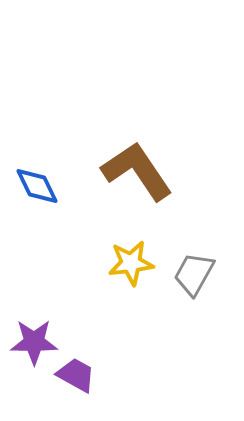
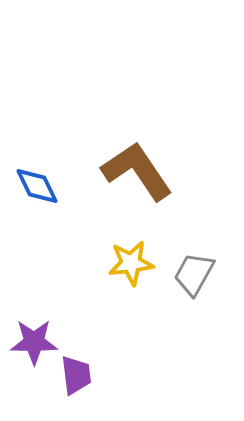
purple trapezoid: rotated 54 degrees clockwise
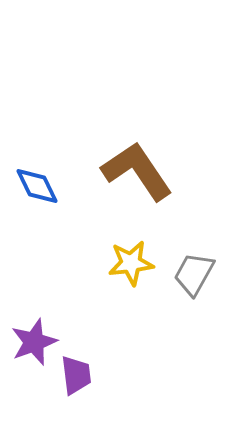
purple star: rotated 21 degrees counterclockwise
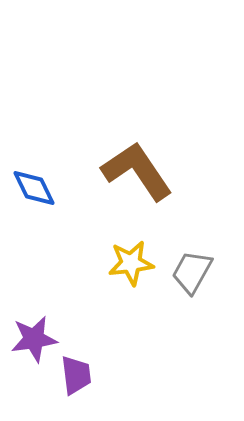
blue diamond: moved 3 px left, 2 px down
gray trapezoid: moved 2 px left, 2 px up
purple star: moved 3 px up; rotated 12 degrees clockwise
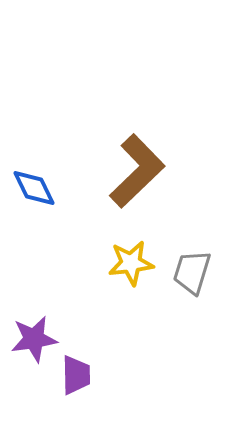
brown L-shape: rotated 80 degrees clockwise
gray trapezoid: rotated 12 degrees counterclockwise
purple trapezoid: rotated 6 degrees clockwise
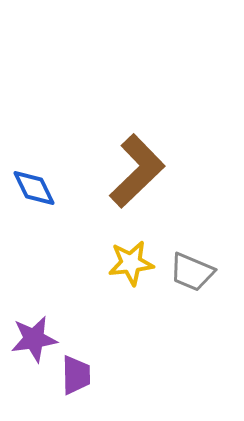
gray trapezoid: rotated 84 degrees counterclockwise
